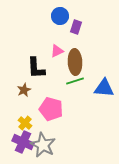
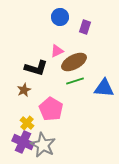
blue circle: moved 1 px down
purple rectangle: moved 9 px right
brown ellipse: moved 1 px left; rotated 65 degrees clockwise
black L-shape: rotated 70 degrees counterclockwise
pink pentagon: rotated 15 degrees clockwise
yellow cross: moved 2 px right
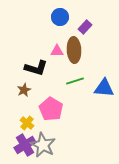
purple rectangle: rotated 24 degrees clockwise
pink triangle: rotated 24 degrees clockwise
brown ellipse: moved 12 px up; rotated 65 degrees counterclockwise
purple cross: moved 2 px right, 3 px down; rotated 35 degrees clockwise
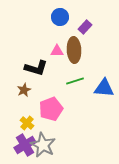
pink pentagon: rotated 20 degrees clockwise
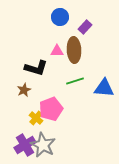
yellow cross: moved 9 px right, 5 px up
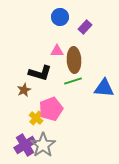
brown ellipse: moved 10 px down
black L-shape: moved 4 px right, 5 px down
green line: moved 2 px left
gray star: rotated 10 degrees clockwise
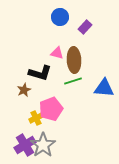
pink triangle: moved 2 px down; rotated 16 degrees clockwise
yellow cross: rotated 24 degrees clockwise
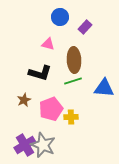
pink triangle: moved 9 px left, 9 px up
brown star: moved 10 px down
yellow cross: moved 35 px right, 1 px up; rotated 24 degrees clockwise
gray star: rotated 15 degrees counterclockwise
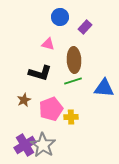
gray star: rotated 10 degrees clockwise
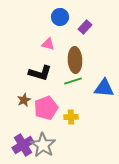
brown ellipse: moved 1 px right
pink pentagon: moved 5 px left, 1 px up
purple cross: moved 2 px left
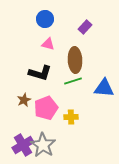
blue circle: moved 15 px left, 2 px down
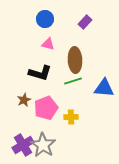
purple rectangle: moved 5 px up
